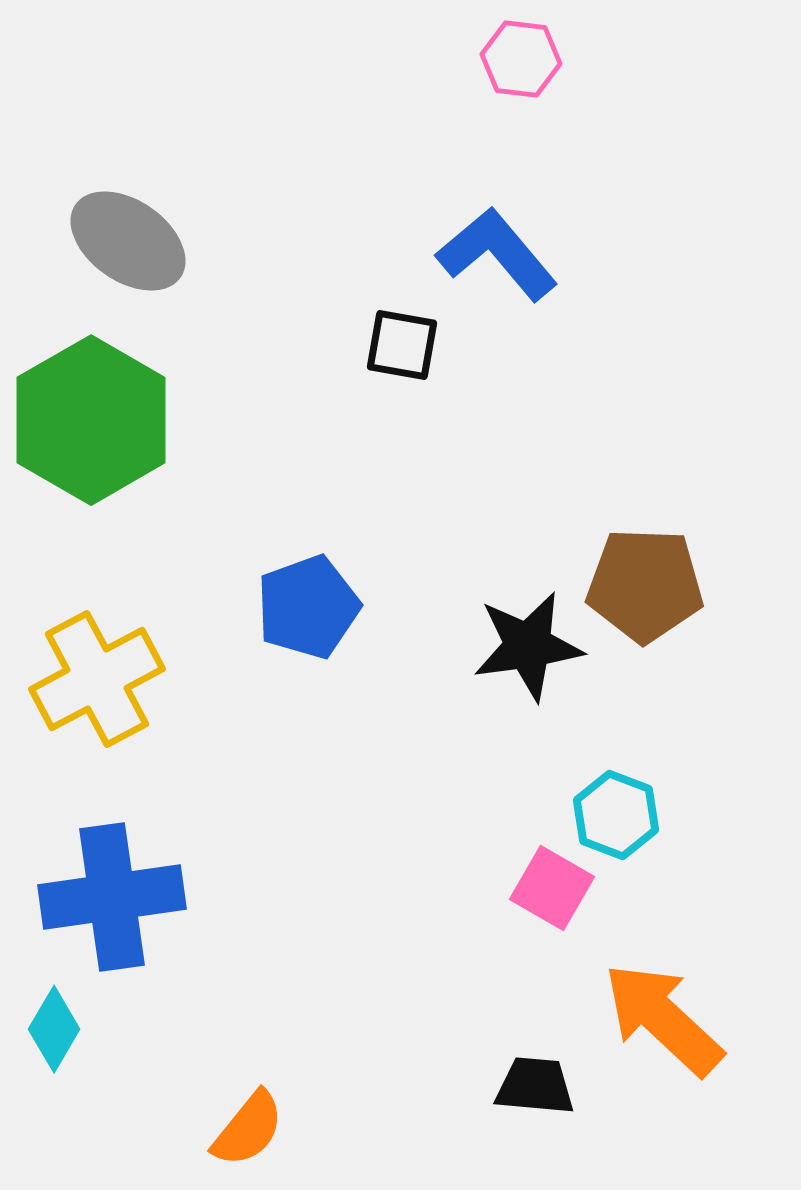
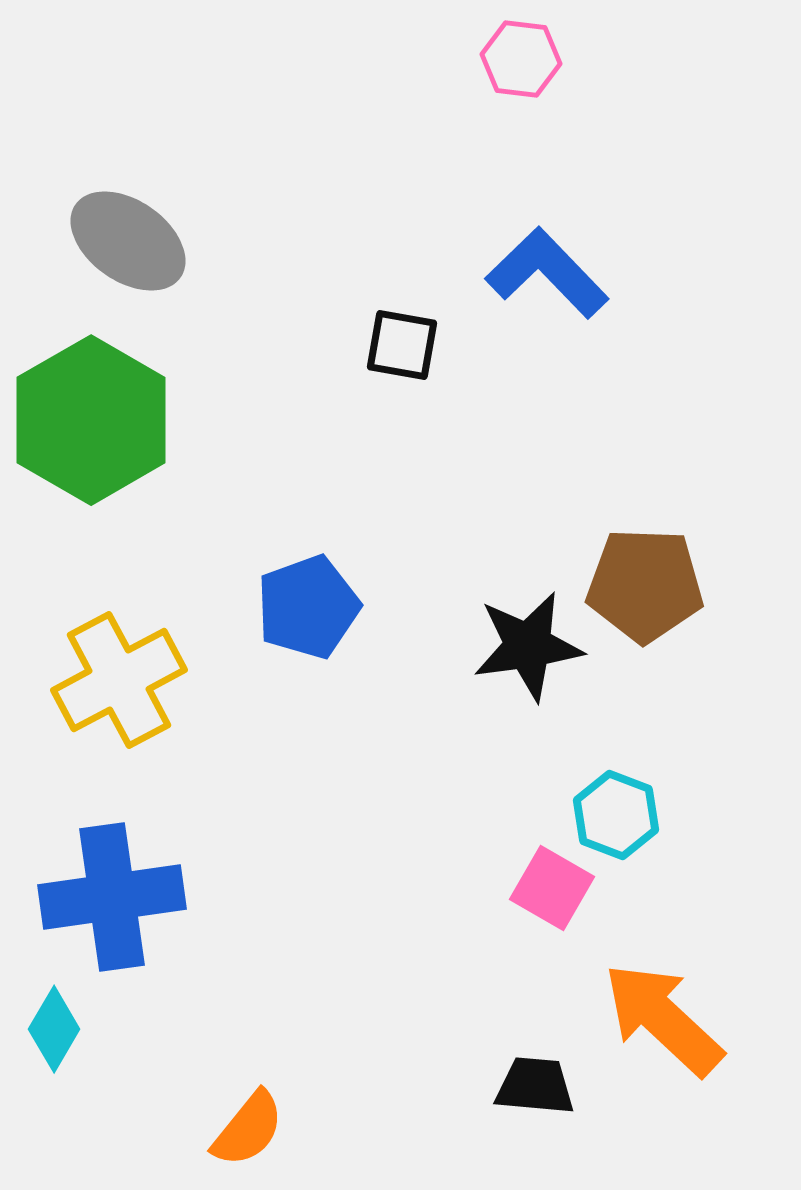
blue L-shape: moved 50 px right, 19 px down; rotated 4 degrees counterclockwise
yellow cross: moved 22 px right, 1 px down
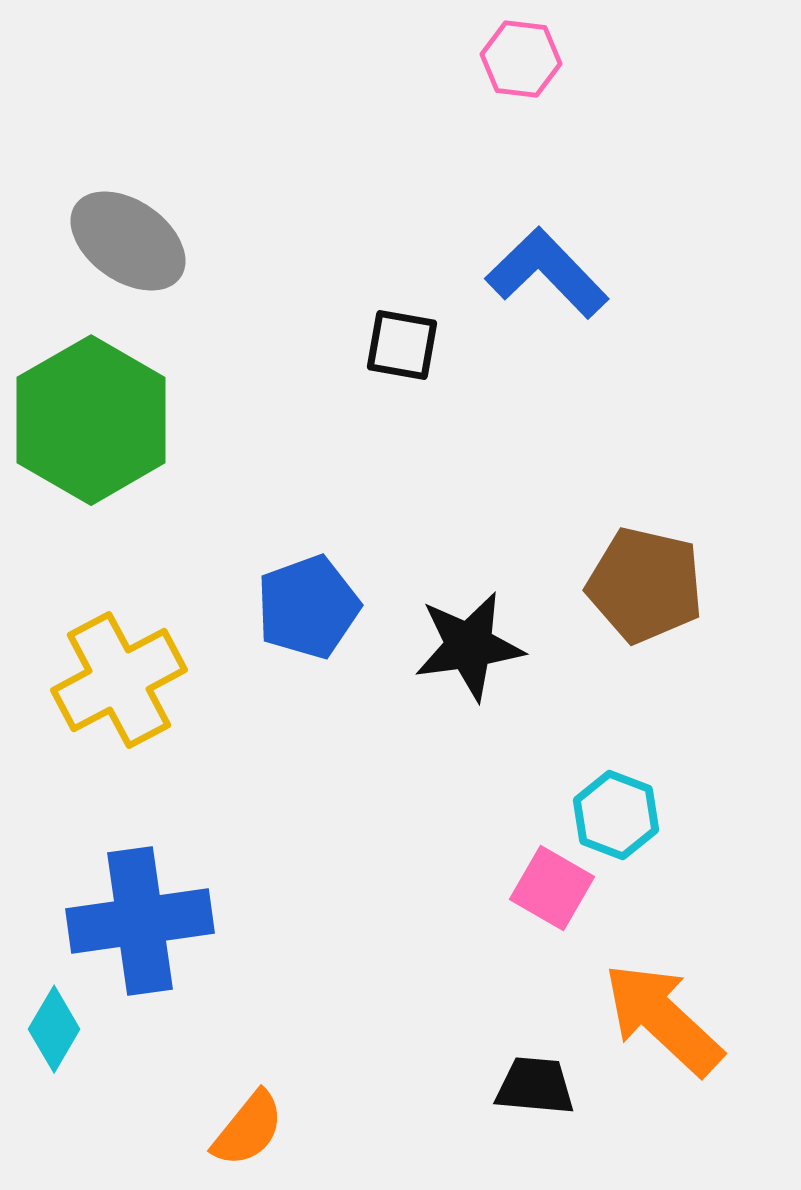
brown pentagon: rotated 11 degrees clockwise
black star: moved 59 px left
blue cross: moved 28 px right, 24 px down
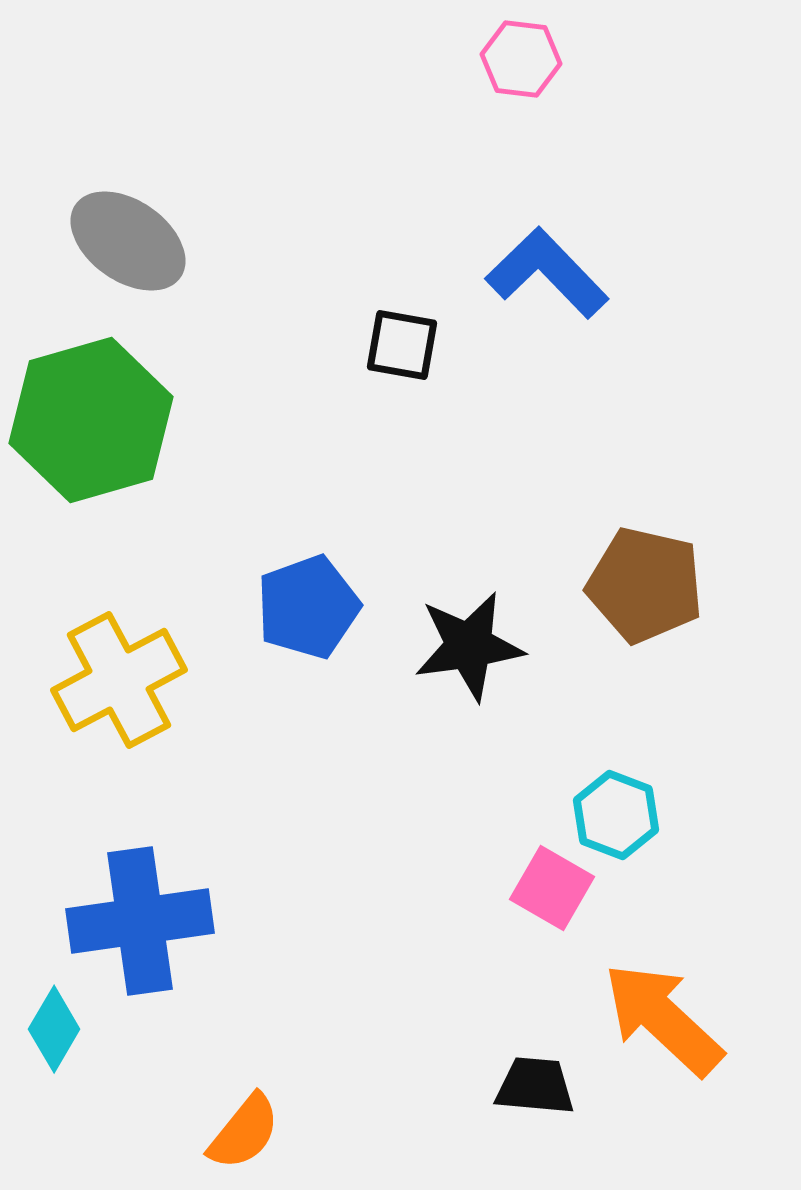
green hexagon: rotated 14 degrees clockwise
orange semicircle: moved 4 px left, 3 px down
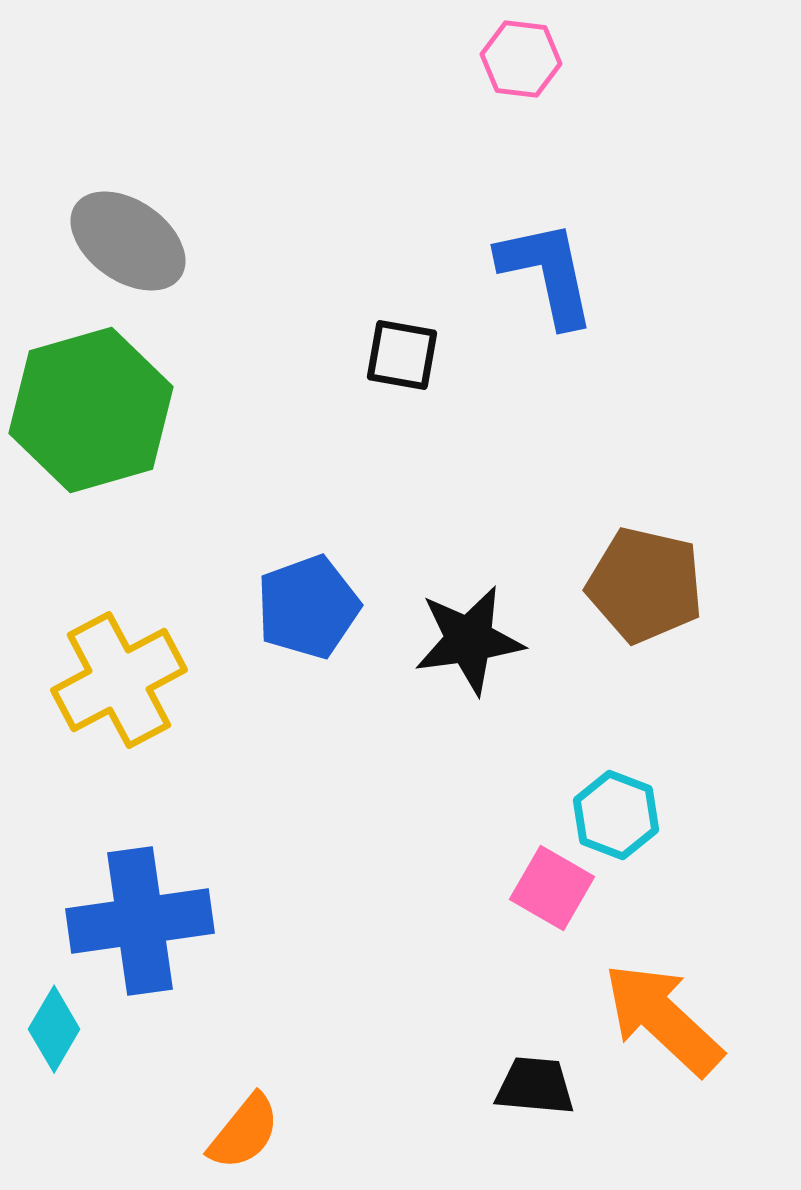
blue L-shape: rotated 32 degrees clockwise
black square: moved 10 px down
green hexagon: moved 10 px up
black star: moved 6 px up
